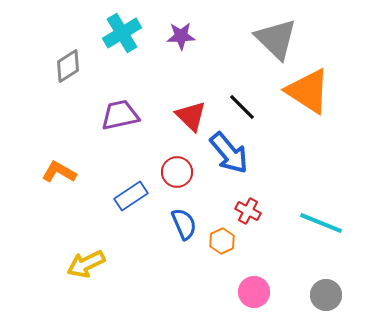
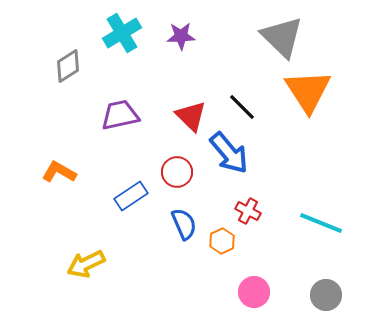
gray triangle: moved 6 px right, 2 px up
orange triangle: rotated 24 degrees clockwise
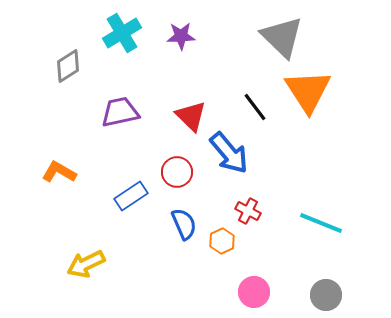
black line: moved 13 px right; rotated 8 degrees clockwise
purple trapezoid: moved 3 px up
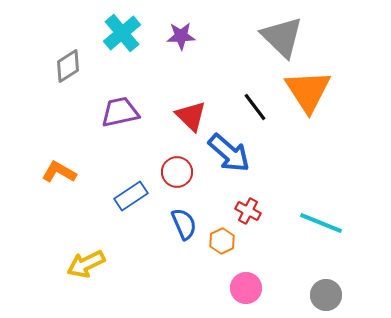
cyan cross: rotated 9 degrees counterclockwise
blue arrow: rotated 9 degrees counterclockwise
pink circle: moved 8 px left, 4 px up
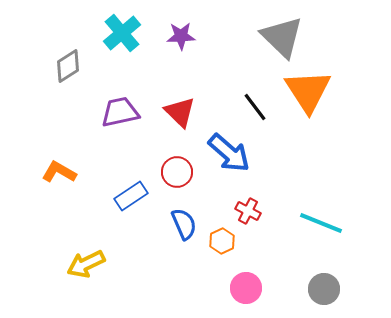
red triangle: moved 11 px left, 4 px up
gray circle: moved 2 px left, 6 px up
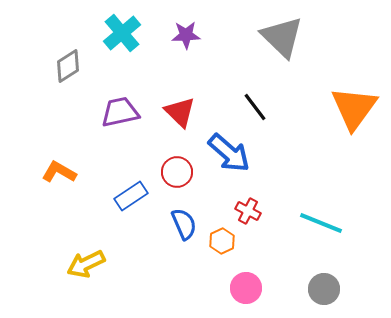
purple star: moved 5 px right, 1 px up
orange triangle: moved 46 px right, 17 px down; rotated 9 degrees clockwise
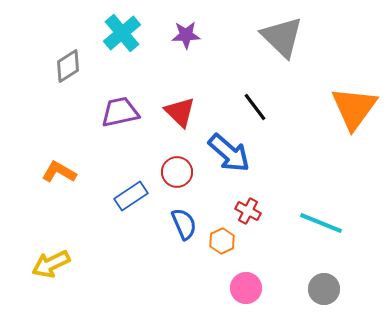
yellow arrow: moved 35 px left
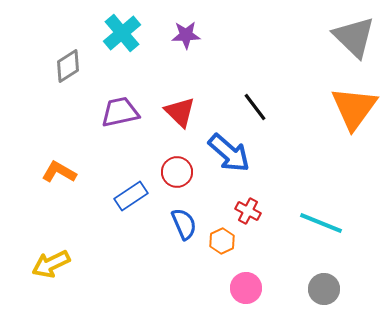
gray triangle: moved 72 px right
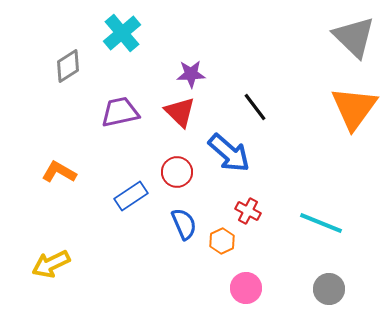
purple star: moved 5 px right, 39 px down
gray circle: moved 5 px right
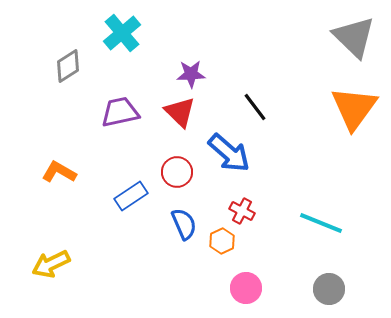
red cross: moved 6 px left
